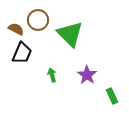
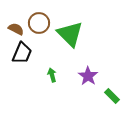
brown circle: moved 1 px right, 3 px down
purple star: moved 1 px right, 1 px down
green rectangle: rotated 21 degrees counterclockwise
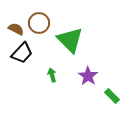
green triangle: moved 6 px down
black trapezoid: rotated 20 degrees clockwise
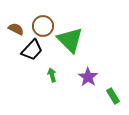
brown circle: moved 4 px right, 3 px down
black trapezoid: moved 10 px right, 3 px up
purple star: moved 1 px down
green rectangle: moved 1 px right; rotated 14 degrees clockwise
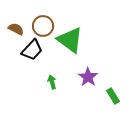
green triangle: rotated 8 degrees counterclockwise
green arrow: moved 7 px down
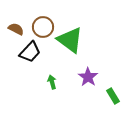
brown circle: moved 1 px down
black trapezoid: moved 2 px left, 2 px down
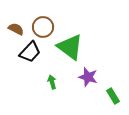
green triangle: moved 7 px down
purple star: rotated 18 degrees counterclockwise
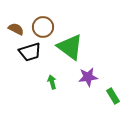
black trapezoid: rotated 30 degrees clockwise
purple star: rotated 24 degrees counterclockwise
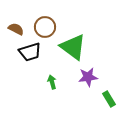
brown circle: moved 2 px right
green triangle: moved 3 px right
green rectangle: moved 4 px left, 3 px down
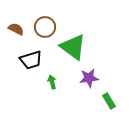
black trapezoid: moved 1 px right, 8 px down
purple star: moved 1 px right, 1 px down
green rectangle: moved 2 px down
